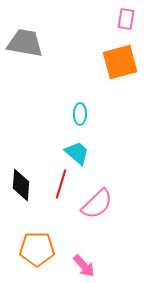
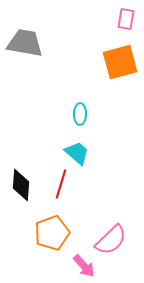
pink semicircle: moved 14 px right, 36 px down
orange pentagon: moved 15 px right, 16 px up; rotated 20 degrees counterclockwise
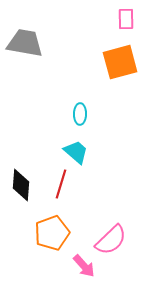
pink rectangle: rotated 10 degrees counterclockwise
cyan trapezoid: moved 1 px left, 1 px up
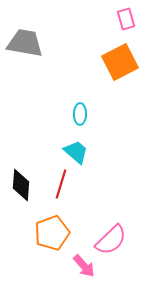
pink rectangle: rotated 15 degrees counterclockwise
orange square: rotated 12 degrees counterclockwise
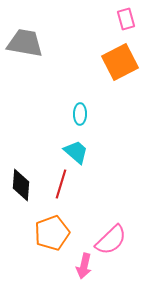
pink arrow: rotated 55 degrees clockwise
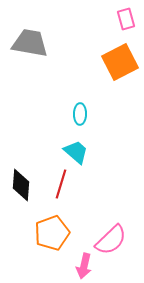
gray trapezoid: moved 5 px right
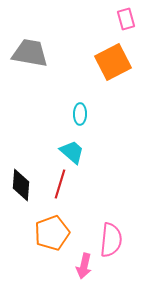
gray trapezoid: moved 10 px down
orange square: moved 7 px left
cyan trapezoid: moved 4 px left
red line: moved 1 px left
pink semicircle: rotated 40 degrees counterclockwise
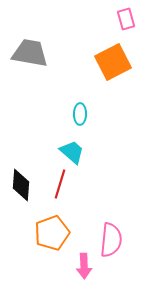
pink arrow: rotated 15 degrees counterclockwise
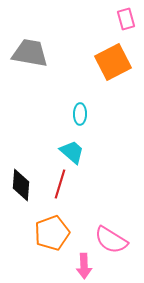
pink semicircle: rotated 116 degrees clockwise
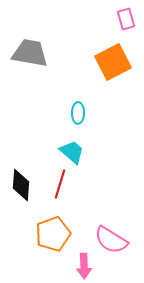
cyan ellipse: moved 2 px left, 1 px up
orange pentagon: moved 1 px right, 1 px down
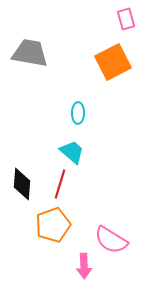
black diamond: moved 1 px right, 1 px up
orange pentagon: moved 9 px up
